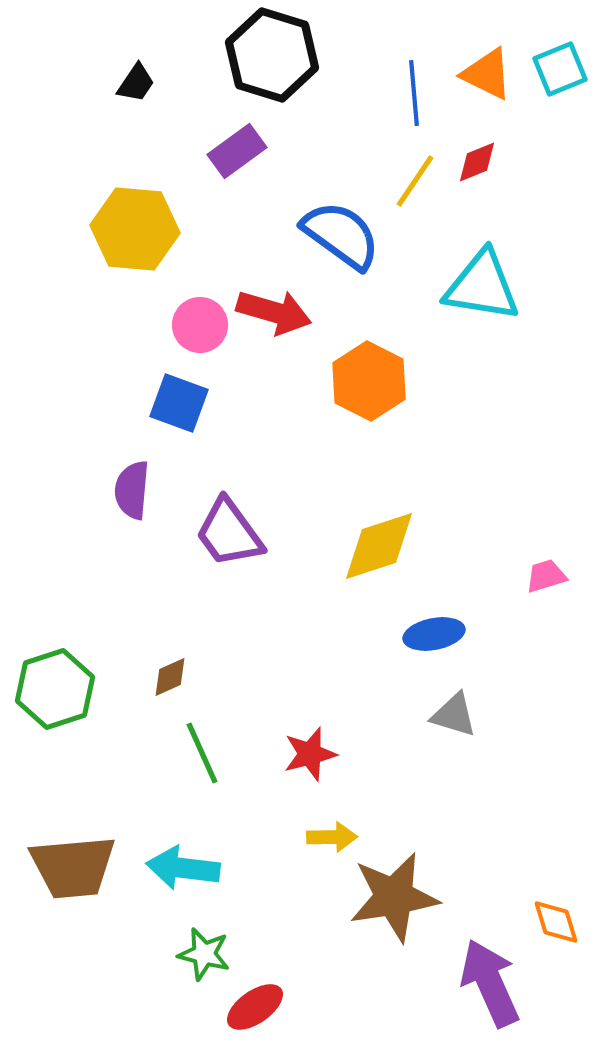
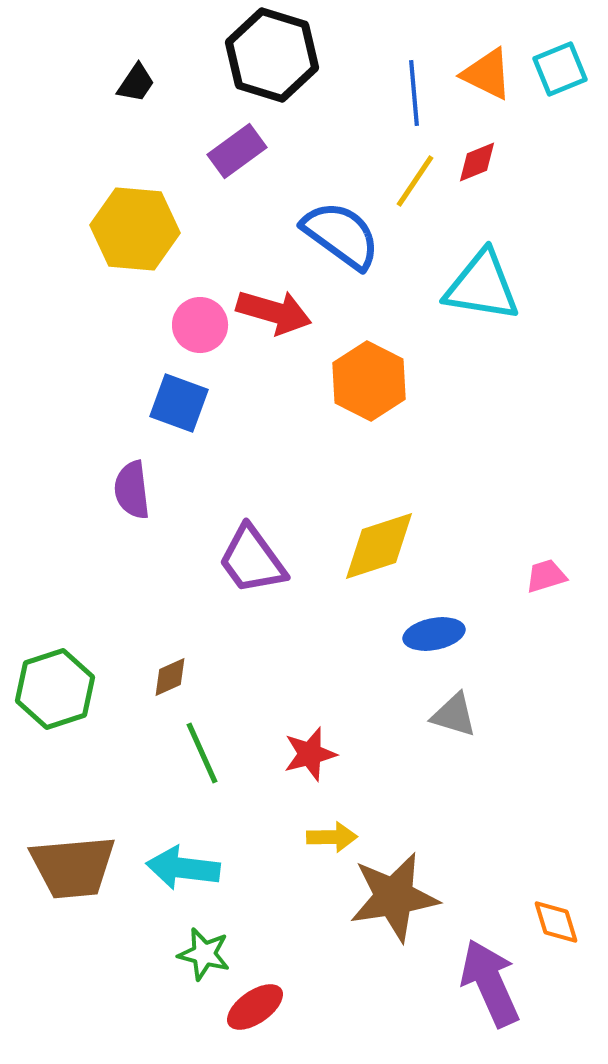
purple semicircle: rotated 12 degrees counterclockwise
purple trapezoid: moved 23 px right, 27 px down
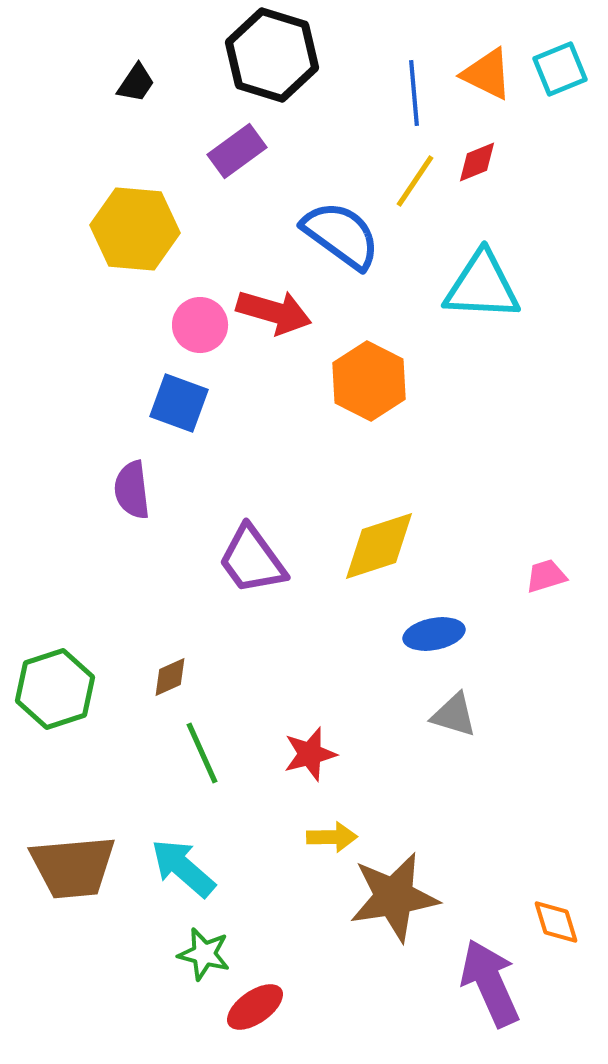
cyan triangle: rotated 6 degrees counterclockwise
cyan arrow: rotated 34 degrees clockwise
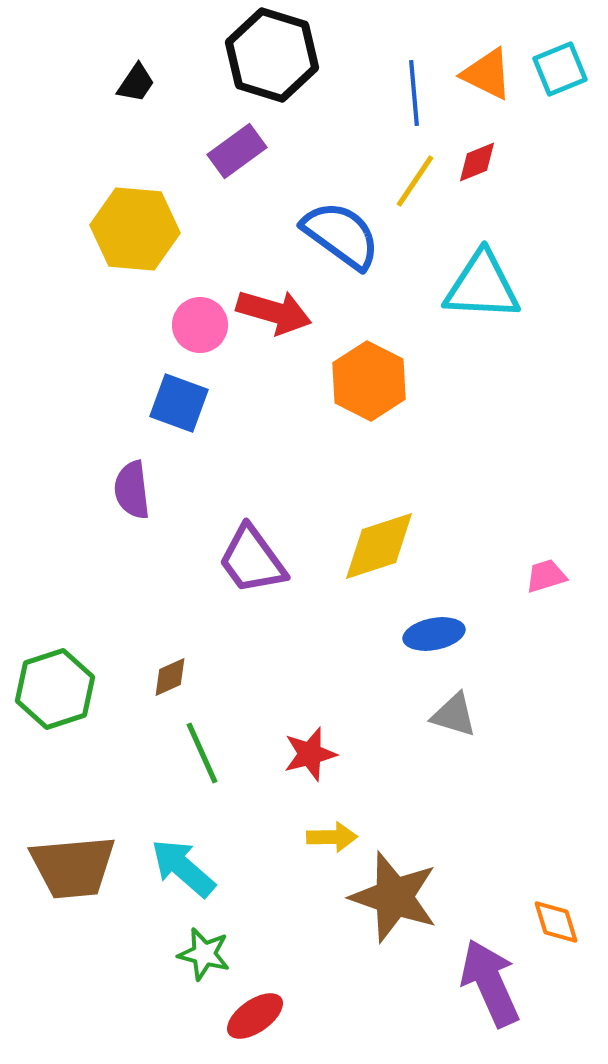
brown star: rotated 28 degrees clockwise
red ellipse: moved 9 px down
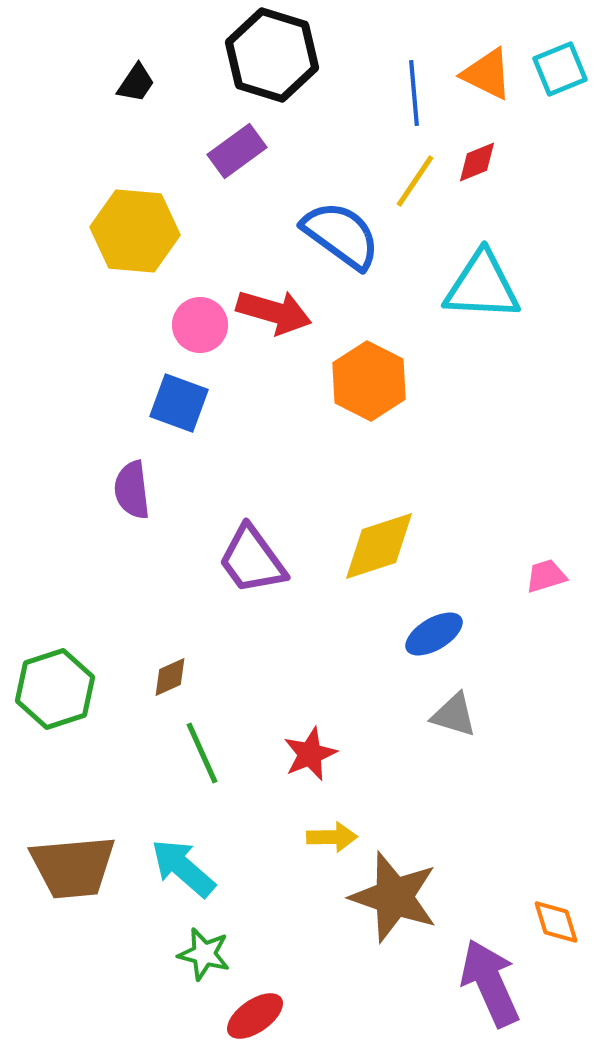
yellow hexagon: moved 2 px down
blue ellipse: rotated 20 degrees counterclockwise
red star: rotated 8 degrees counterclockwise
